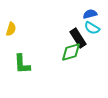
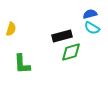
black rectangle: moved 16 px left, 2 px up; rotated 72 degrees counterclockwise
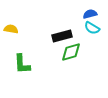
yellow semicircle: rotated 96 degrees counterclockwise
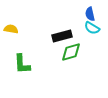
blue semicircle: rotated 88 degrees counterclockwise
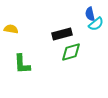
cyan semicircle: moved 4 px right, 4 px up; rotated 70 degrees counterclockwise
black rectangle: moved 2 px up
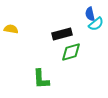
green L-shape: moved 19 px right, 15 px down
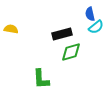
cyan semicircle: moved 3 px down
